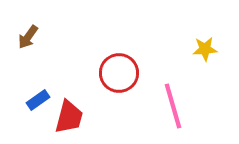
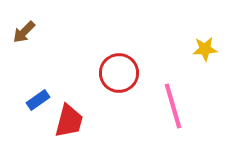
brown arrow: moved 4 px left, 5 px up; rotated 10 degrees clockwise
red trapezoid: moved 4 px down
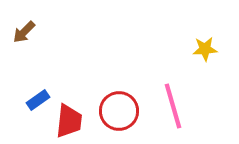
red circle: moved 38 px down
red trapezoid: rotated 9 degrees counterclockwise
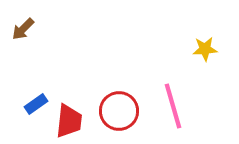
brown arrow: moved 1 px left, 3 px up
blue rectangle: moved 2 px left, 4 px down
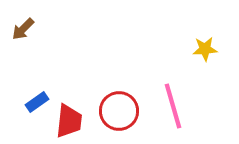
blue rectangle: moved 1 px right, 2 px up
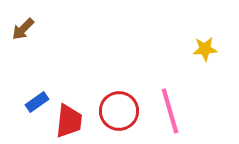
pink line: moved 3 px left, 5 px down
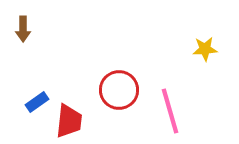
brown arrow: rotated 45 degrees counterclockwise
red circle: moved 21 px up
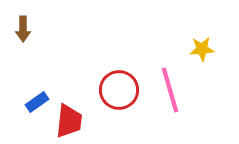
yellow star: moved 3 px left
pink line: moved 21 px up
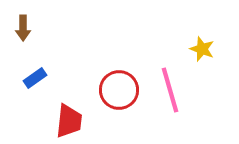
brown arrow: moved 1 px up
yellow star: rotated 25 degrees clockwise
blue rectangle: moved 2 px left, 24 px up
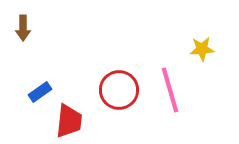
yellow star: rotated 25 degrees counterclockwise
blue rectangle: moved 5 px right, 14 px down
